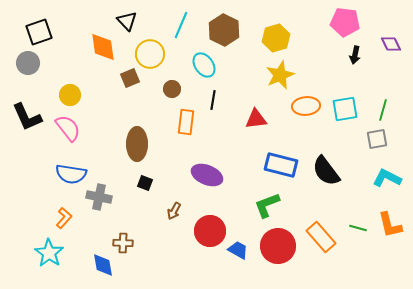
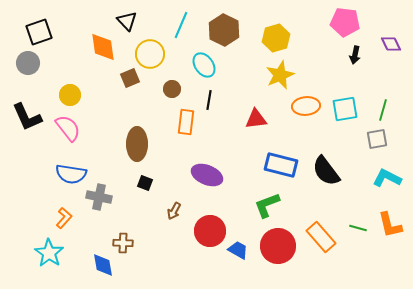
black line at (213, 100): moved 4 px left
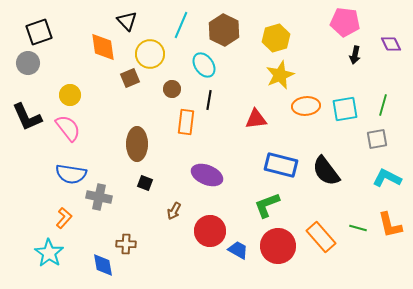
green line at (383, 110): moved 5 px up
brown cross at (123, 243): moved 3 px right, 1 px down
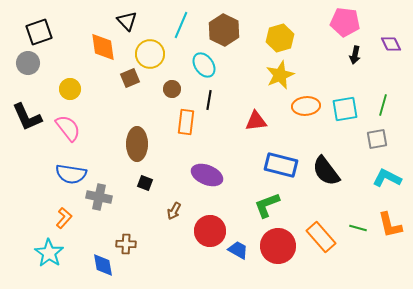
yellow hexagon at (276, 38): moved 4 px right
yellow circle at (70, 95): moved 6 px up
red triangle at (256, 119): moved 2 px down
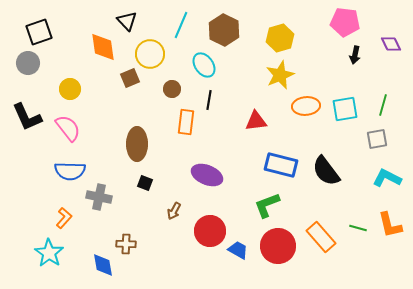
blue semicircle at (71, 174): moved 1 px left, 3 px up; rotated 8 degrees counterclockwise
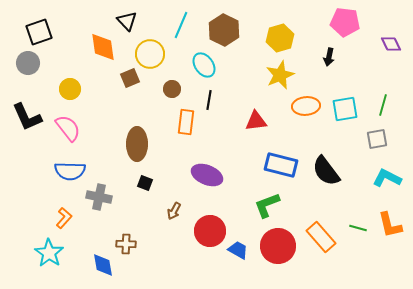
black arrow at (355, 55): moved 26 px left, 2 px down
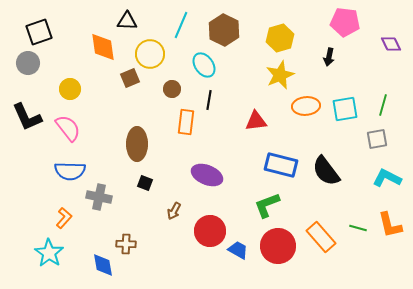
black triangle at (127, 21): rotated 45 degrees counterclockwise
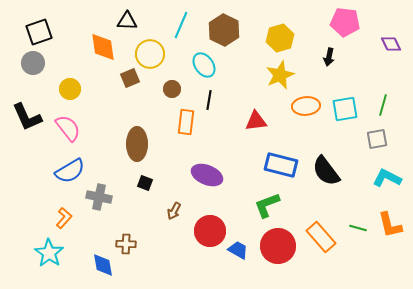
gray circle at (28, 63): moved 5 px right
blue semicircle at (70, 171): rotated 32 degrees counterclockwise
